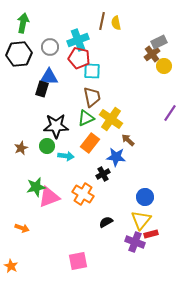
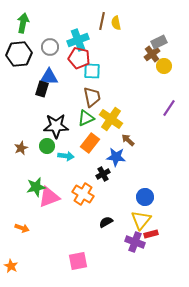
purple line: moved 1 px left, 5 px up
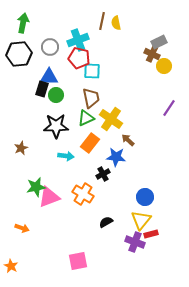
brown cross: rotated 28 degrees counterclockwise
brown trapezoid: moved 1 px left, 1 px down
green circle: moved 9 px right, 51 px up
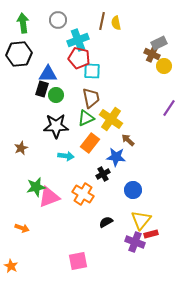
green arrow: rotated 18 degrees counterclockwise
gray rectangle: moved 1 px down
gray circle: moved 8 px right, 27 px up
blue triangle: moved 1 px left, 3 px up
blue circle: moved 12 px left, 7 px up
